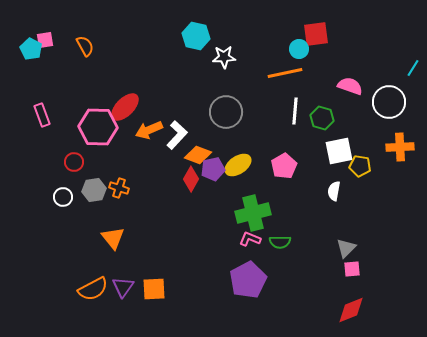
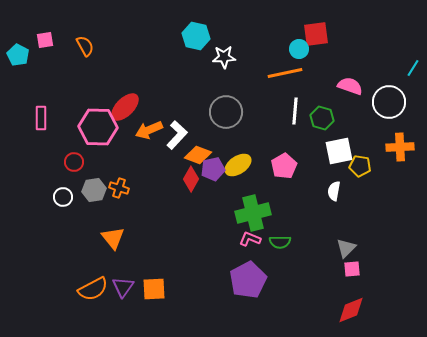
cyan pentagon at (31, 49): moved 13 px left, 6 px down
pink rectangle at (42, 115): moved 1 px left, 3 px down; rotated 20 degrees clockwise
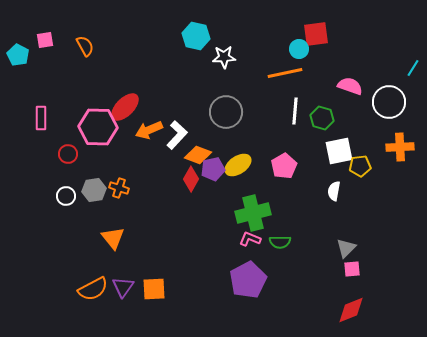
red circle at (74, 162): moved 6 px left, 8 px up
yellow pentagon at (360, 166): rotated 15 degrees counterclockwise
white circle at (63, 197): moved 3 px right, 1 px up
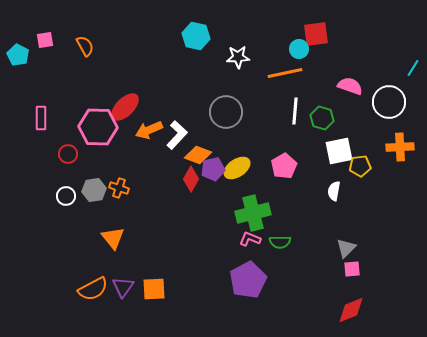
white star at (224, 57): moved 14 px right
yellow ellipse at (238, 165): moved 1 px left, 3 px down
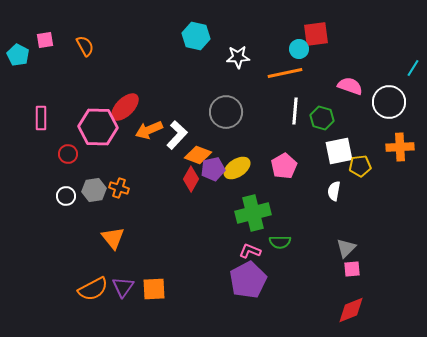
pink L-shape at (250, 239): moved 12 px down
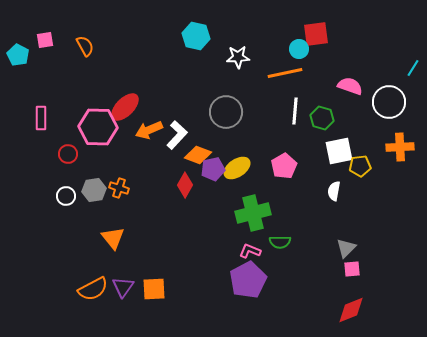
red diamond at (191, 179): moved 6 px left, 6 px down
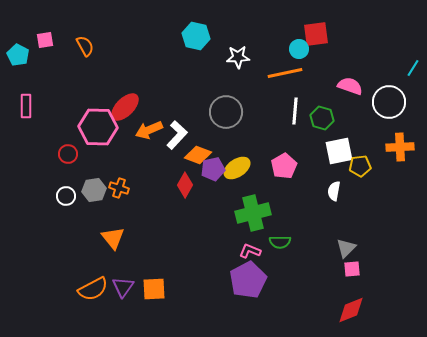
pink rectangle at (41, 118): moved 15 px left, 12 px up
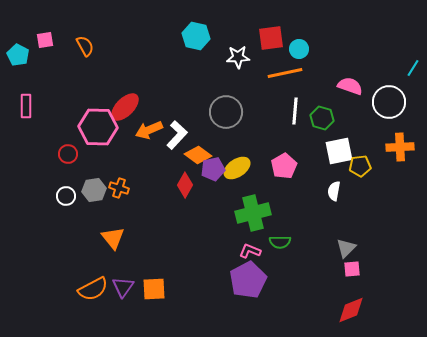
red square at (316, 34): moved 45 px left, 4 px down
orange diamond at (198, 155): rotated 16 degrees clockwise
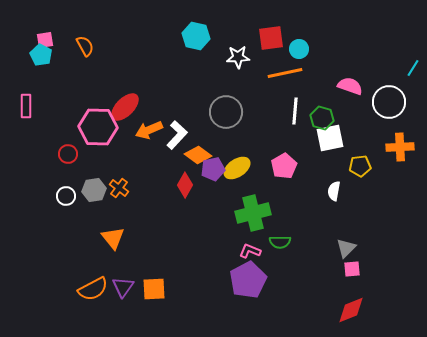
cyan pentagon at (18, 55): moved 23 px right
white square at (339, 151): moved 9 px left, 13 px up
orange cross at (119, 188): rotated 18 degrees clockwise
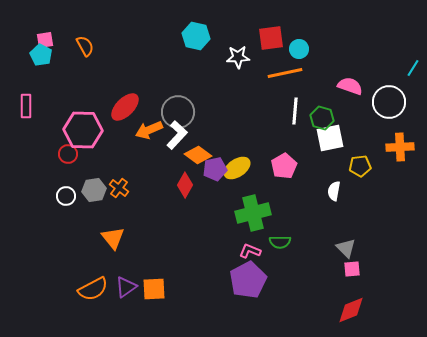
gray circle at (226, 112): moved 48 px left
pink hexagon at (98, 127): moved 15 px left, 3 px down
purple pentagon at (213, 169): moved 2 px right
gray triangle at (346, 248): rotated 30 degrees counterclockwise
purple triangle at (123, 287): moved 3 px right; rotated 20 degrees clockwise
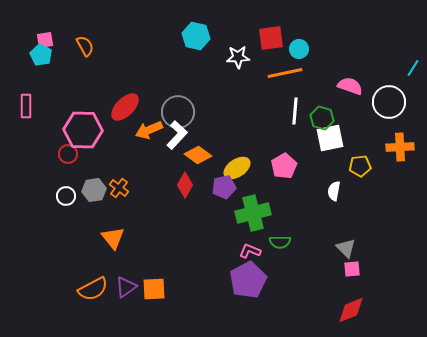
purple pentagon at (215, 169): moved 9 px right, 18 px down
